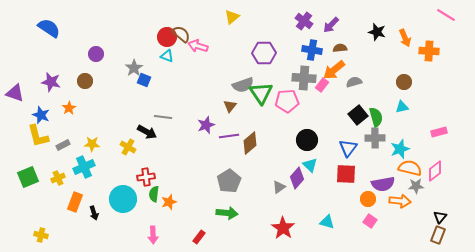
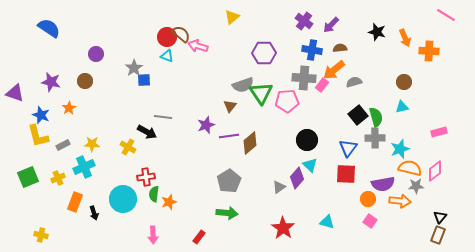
blue square at (144, 80): rotated 24 degrees counterclockwise
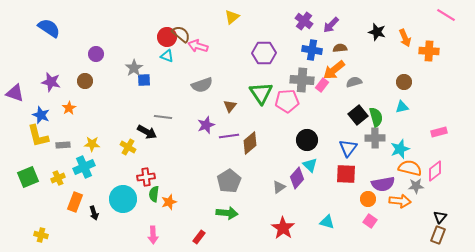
gray cross at (304, 78): moved 2 px left, 2 px down
gray semicircle at (243, 85): moved 41 px left
gray rectangle at (63, 145): rotated 24 degrees clockwise
